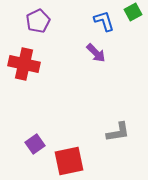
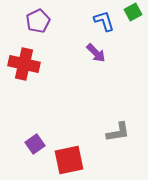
red square: moved 1 px up
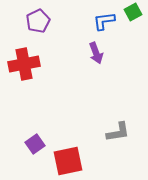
blue L-shape: rotated 80 degrees counterclockwise
purple arrow: rotated 25 degrees clockwise
red cross: rotated 24 degrees counterclockwise
red square: moved 1 px left, 1 px down
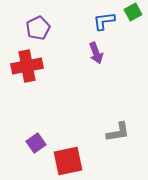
purple pentagon: moved 7 px down
red cross: moved 3 px right, 2 px down
purple square: moved 1 px right, 1 px up
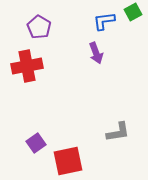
purple pentagon: moved 1 px right, 1 px up; rotated 15 degrees counterclockwise
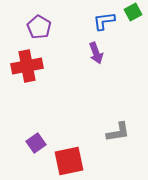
red square: moved 1 px right
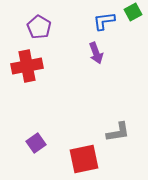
red square: moved 15 px right, 2 px up
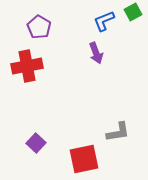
blue L-shape: rotated 15 degrees counterclockwise
purple square: rotated 12 degrees counterclockwise
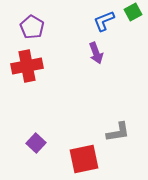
purple pentagon: moved 7 px left
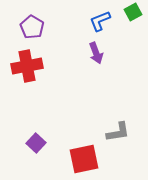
blue L-shape: moved 4 px left
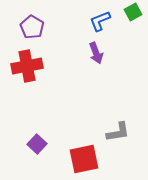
purple square: moved 1 px right, 1 px down
